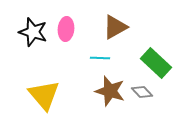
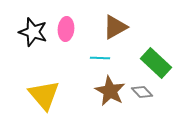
brown star: rotated 12 degrees clockwise
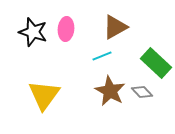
cyan line: moved 2 px right, 2 px up; rotated 24 degrees counterclockwise
yellow triangle: rotated 16 degrees clockwise
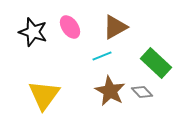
pink ellipse: moved 4 px right, 2 px up; rotated 40 degrees counterclockwise
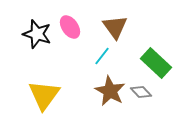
brown triangle: rotated 36 degrees counterclockwise
black star: moved 4 px right, 2 px down
cyan line: rotated 30 degrees counterclockwise
gray diamond: moved 1 px left
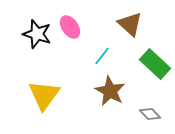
brown triangle: moved 15 px right, 3 px up; rotated 12 degrees counterclockwise
green rectangle: moved 1 px left, 1 px down
gray diamond: moved 9 px right, 22 px down
